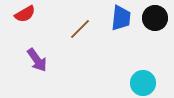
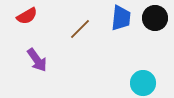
red semicircle: moved 2 px right, 2 px down
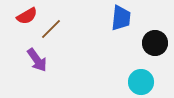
black circle: moved 25 px down
brown line: moved 29 px left
cyan circle: moved 2 px left, 1 px up
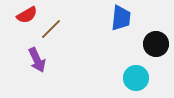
red semicircle: moved 1 px up
black circle: moved 1 px right, 1 px down
purple arrow: rotated 10 degrees clockwise
cyan circle: moved 5 px left, 4 px up
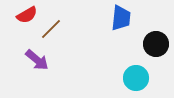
purple arrow: rotated 25 degrees counterclockwise
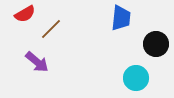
red semicircle: moved 2 px left, 1 px up
purple arrow: moved 2 px down
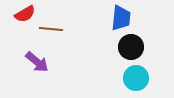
brown line: rotated 50 degrees clockwise
black circle: moved 25 px left, 3 px down
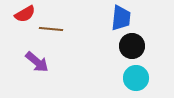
black circle: moved 1 px right, 1 px up
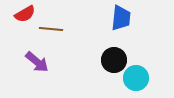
black circle: moved 18 px left, 14 px down
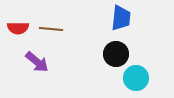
red semicircle: moved 7 px left, 14 px down; rotated 30 degrees clockwise
black circle: moved 2 px right, 6 px up
